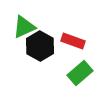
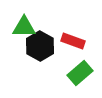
green triangle: rotated 25 degrees clockwise
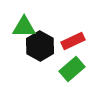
red rectangle: rotated 45 degrees counterclockwise
green rectangle: moved 8 px left, 4 px up
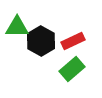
green triangle: moved 7 px left
black hexagon: moved 1 px right, 5 px up
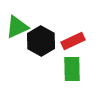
green triangle: rotated 25 degrees counterclockwise
green rectangle: rotated 50 degrees counterclockwise
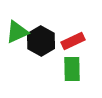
green triangle: moved 5 px down
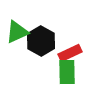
red rectangle: moved 3 px left, 12 px down
green rectangle: moved 5 px left, 3 px down
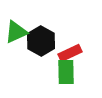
green triangle: moved 1 px left
green rectangle: moved 1 px left
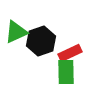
black hexagon: rotated 12 degrees clockwise
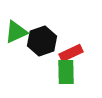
black hexagon: moved 1 px right
red rectangle: moved 1 px right
